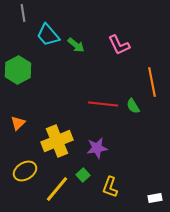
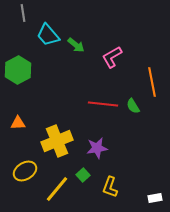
pink L-shape: moved 7 px left, 12 px down; rotated 85 degrees clockwise
orange triangle: rotated 42 degrees clockwise
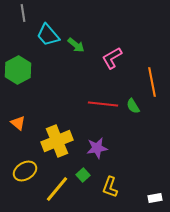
pink L-shape: moved 1 px down
orange triangle: rotated 42 degrees clockwise
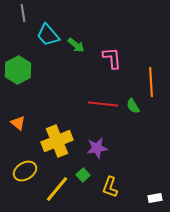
pink L-shape: rotated 115 degrees clockwise
orange line: moved 1 px left; rotated 8 degrees clockwise
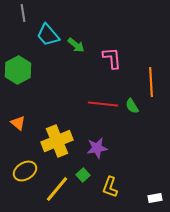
green semicircle: moved 1 px left
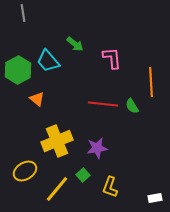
cyan trapezoid: moved 26 px down
green arrow: moved 1 px left, 1 px up
orange triangle: moved 19 px right, 24 px up
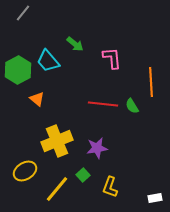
gray line: rotated 48 degrees clockwise
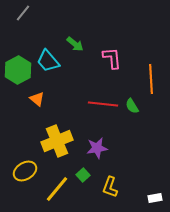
orange line: moved 3 px up
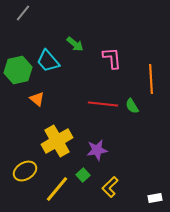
green hexagon: rotated 16 degrees clockwise
yellow cross: rotated 8 degrees counterclockwise
purple star: moved 2 px down
yellow L-shape: rotated 25 degrees clockwise
